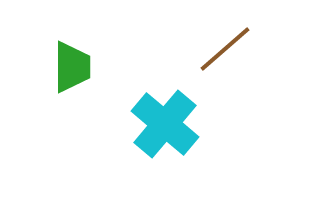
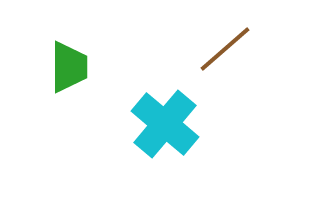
green trapezoid: moved 3 px left
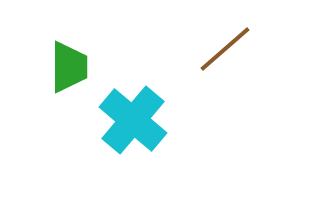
cyan cross: moved 32 px left, 4 px up
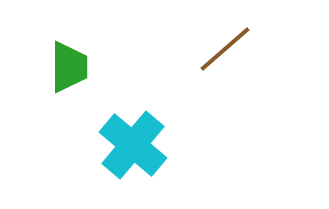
cyan cross: moved 25 px down
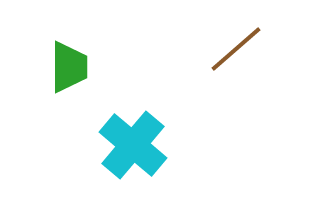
brown line: moved 11 px right
